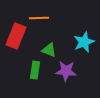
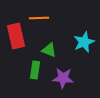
red rectangle: rotated 35 degrees counterclockwise
purple star: moved 3 px left, 7 px down
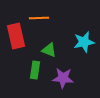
cyan star: rotated 10 degrees clockwise
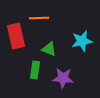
cyan star: moved 2 px left, 1 px up
green triangle: moved 1 px up
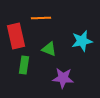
orange line: moved 2 px right
green rectangle: moved 11 px left, 5 px up
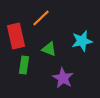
orange line: rotated 42 degrees counterclockwise
purple star: rotated 25 degrees clockwise
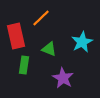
cyan star: moved 1 px down; rotated 15 degrees counterclockwise
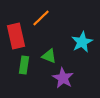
green triangle: moved 7 px down
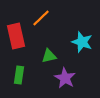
cyan star: rotated 25 degrees counterclockwise
green triangle: rotated 35 degrees counterclockwise
green rectangle: moved 5 px left, 10 px down
purple star: moved 2 px right
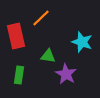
green triangle: moved 1 px left; rotated 21 degrees clockwise
purple star: moved 1 px right, 4 px up
